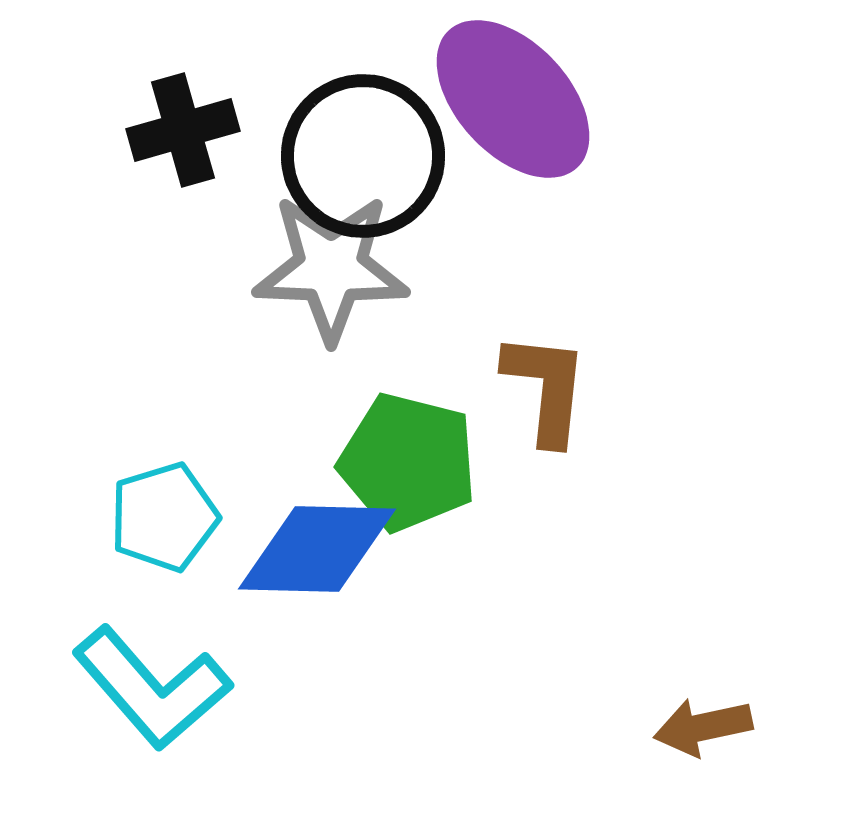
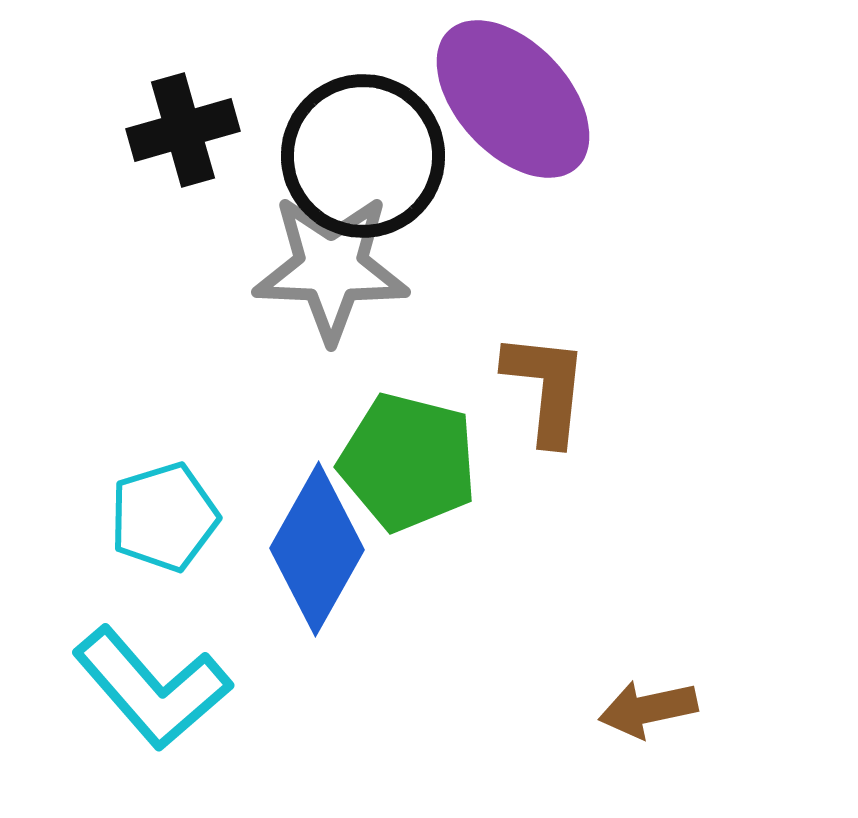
blue diamond: rotated 62 degrees counterclockwise
brown arrow: moved 55 px left, 18 px up
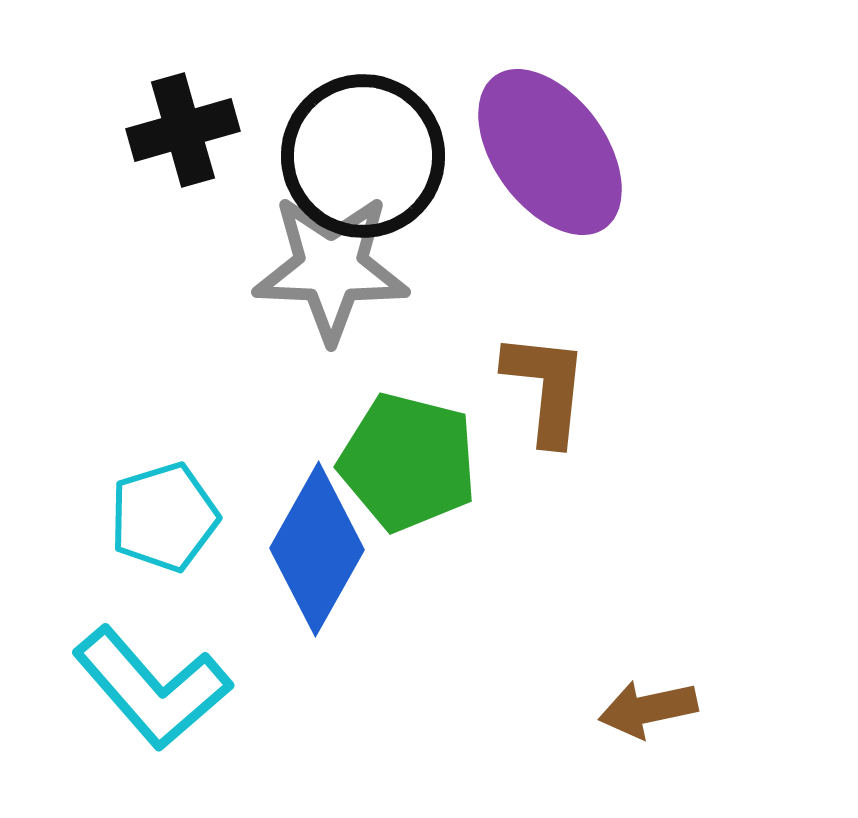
purple ellipse: moved 37 px right, 53 px down; rotated 7 degrees clockwise
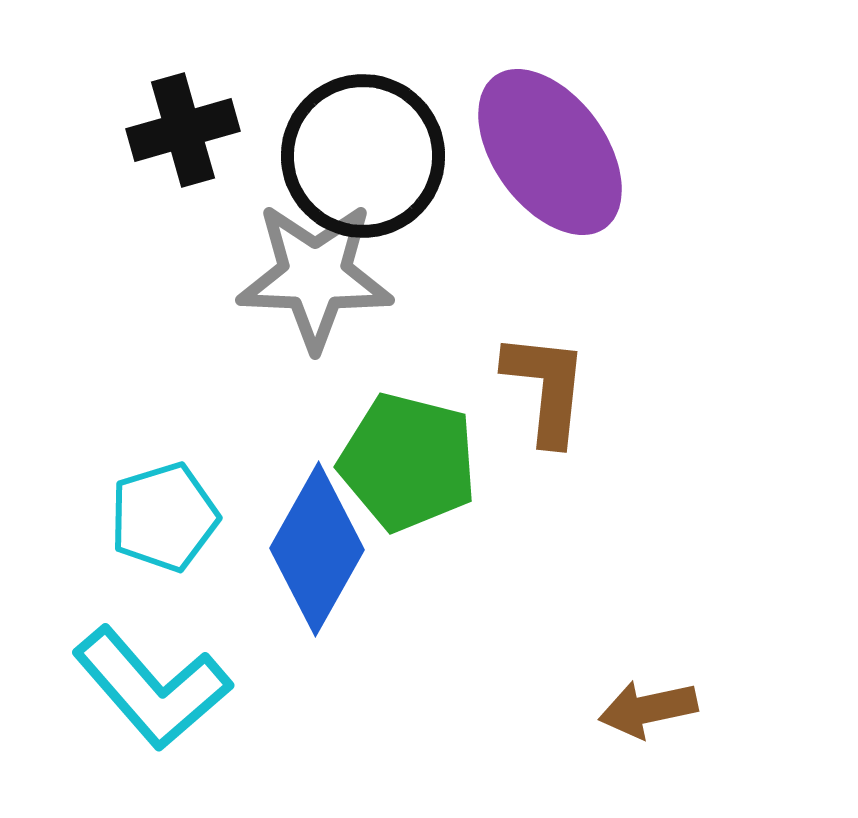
gray star: moved 16 px left, 8 px down
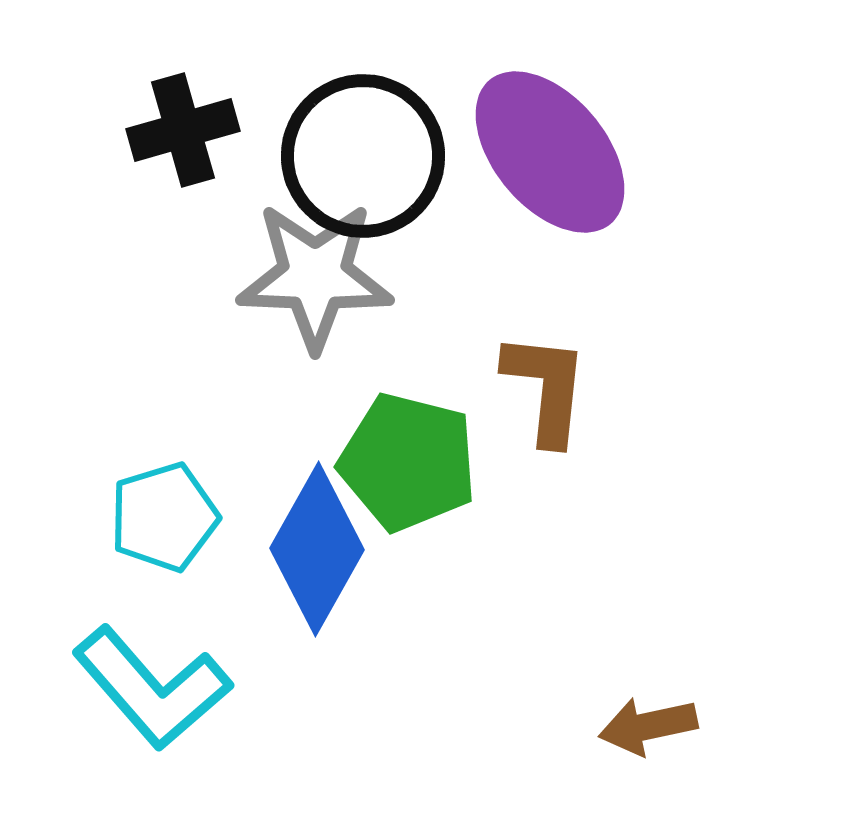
purple ellipse: rotated 4 degrees counterclockwise
brown arrow: moved 17 px down
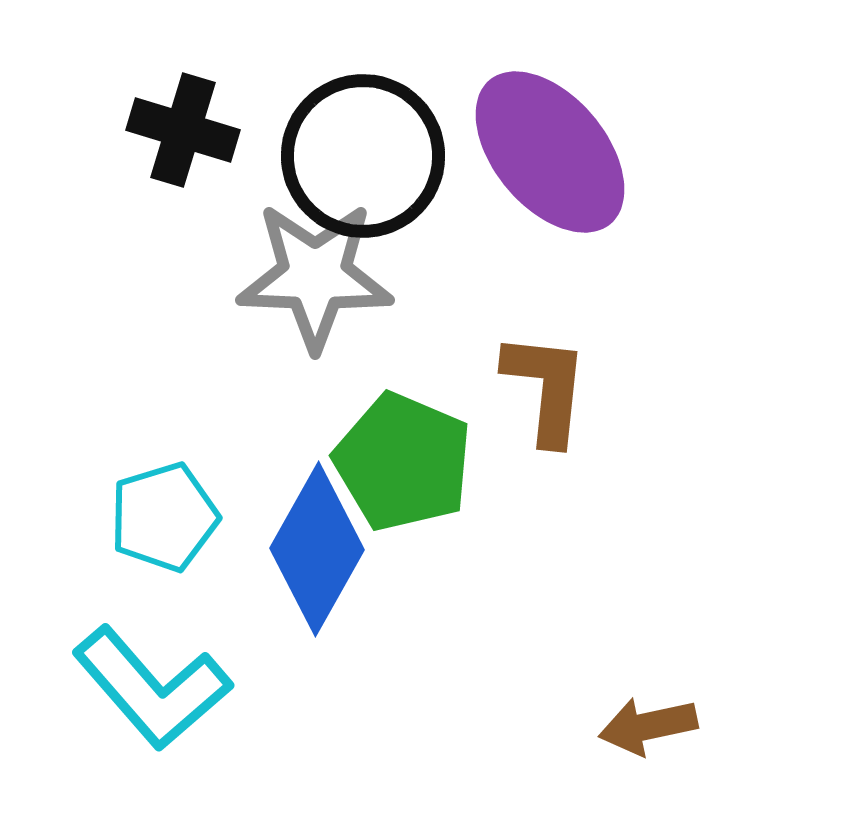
black cross: rotated 33 degrees clockwise
green pentagon: moved 5 px left; rotated 9 degrees clockwise
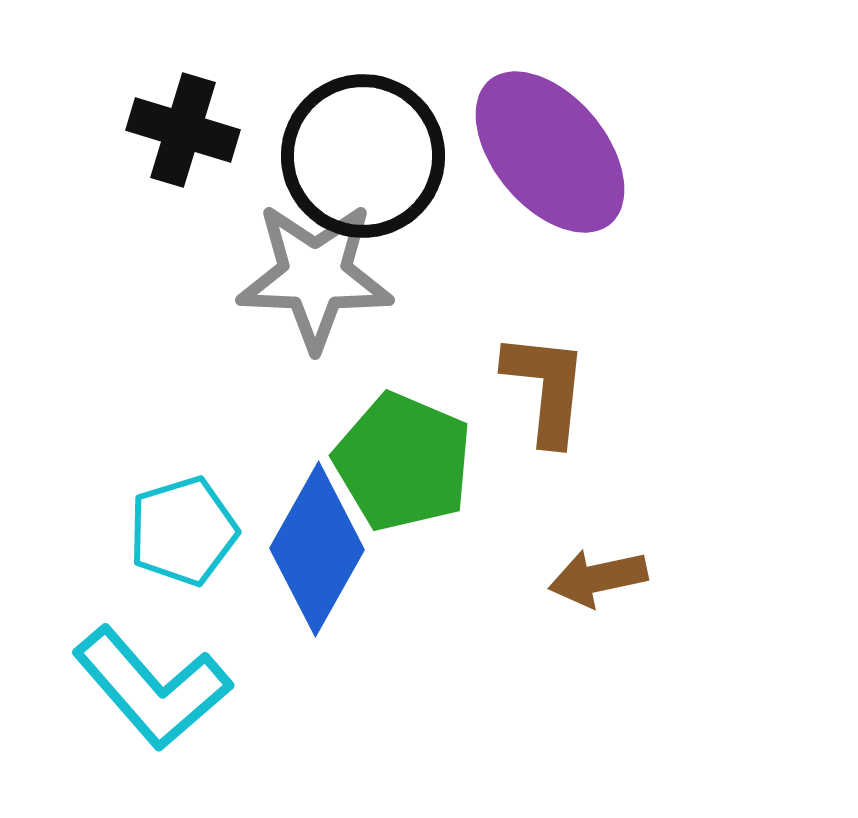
cyan pentagon: moved 19 px right, 14 px down
brown arrow: moved 50 px left, 148 px up
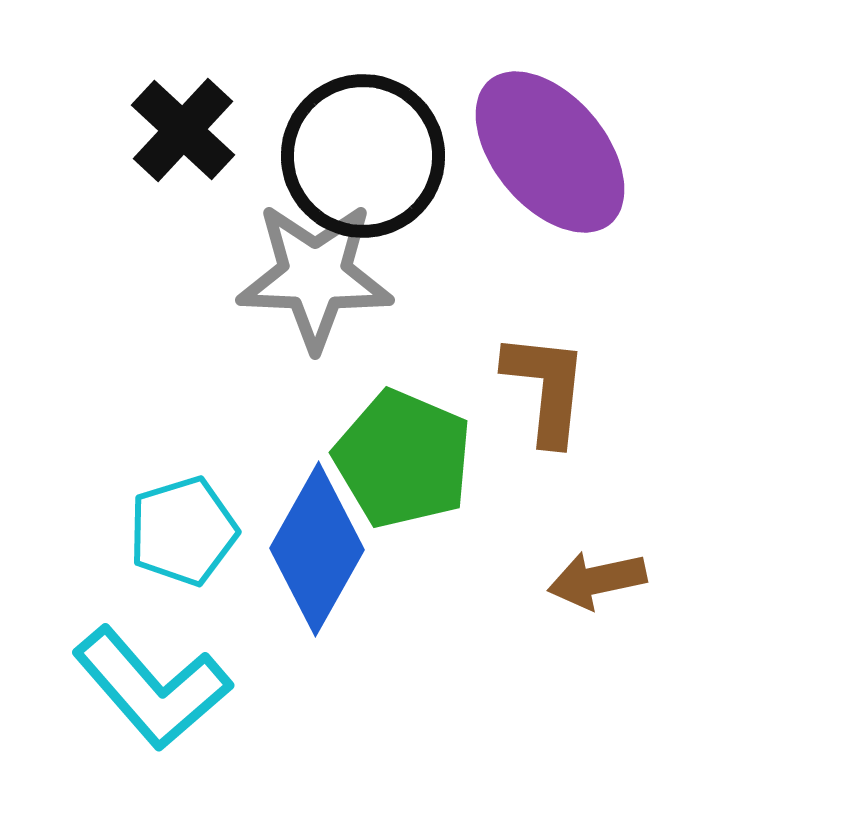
black cross: rotated 26 degrees clockwise
green pentagon: moved 3 px up
brown arrow: moved 1 px left, 2 px down
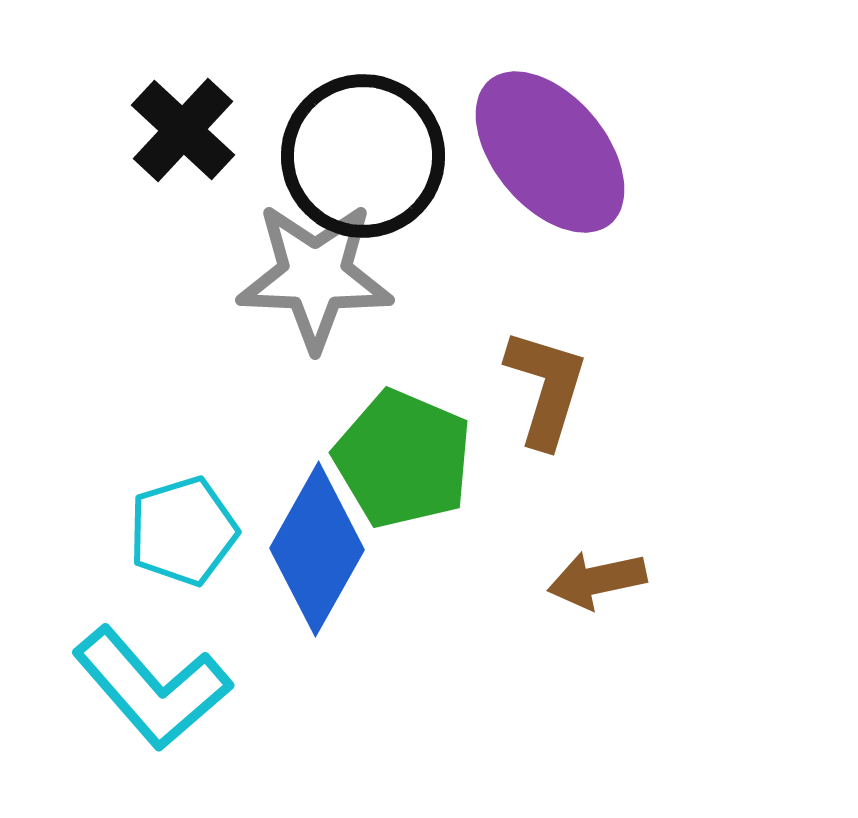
brown L-shape: rotated 11 degrees clockwise
